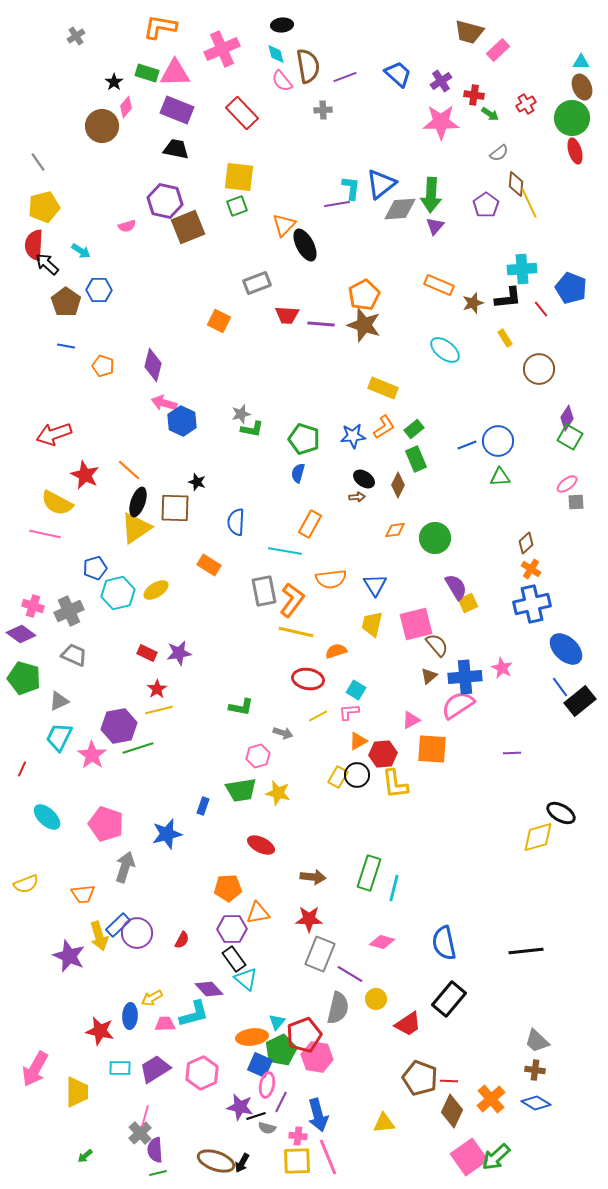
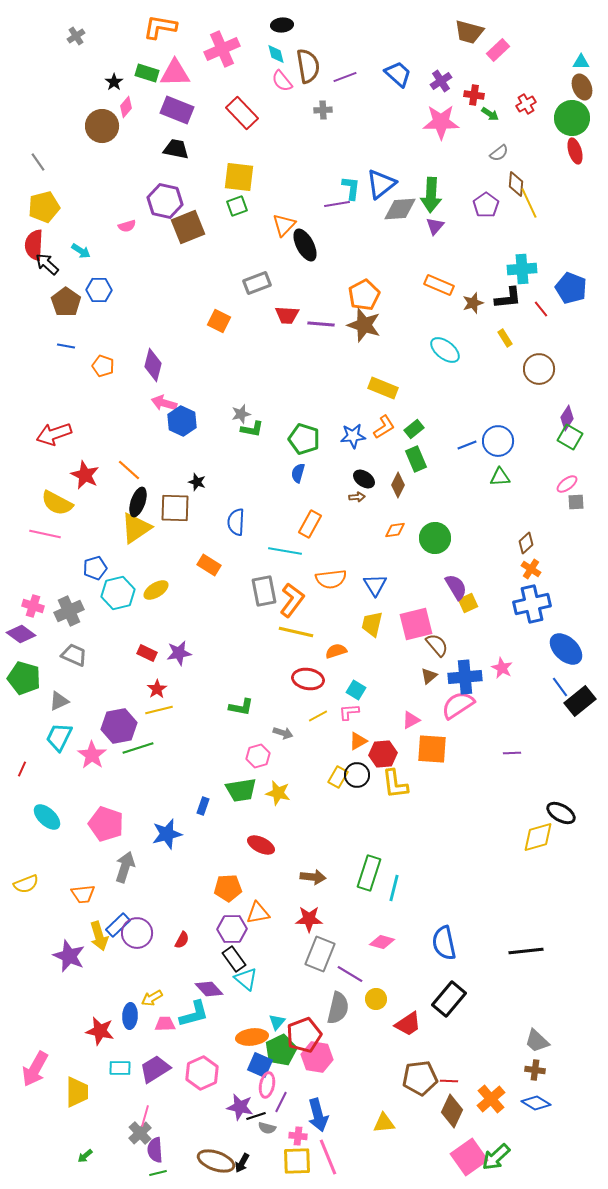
brown pentagon at (420, 1078): rotated 28 degrees counterclockwise
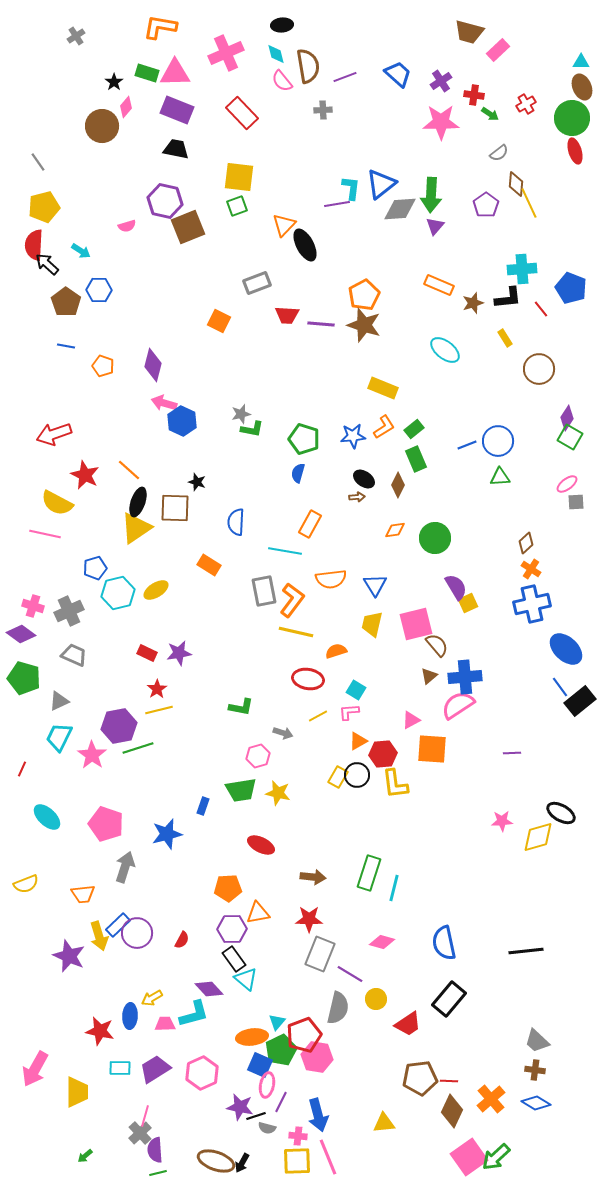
pink cross at (222, 49): moved 4 px right, 4 px down
pink star at (502, 668): moved 153 px down; rotated 30 degrees counterclockwise
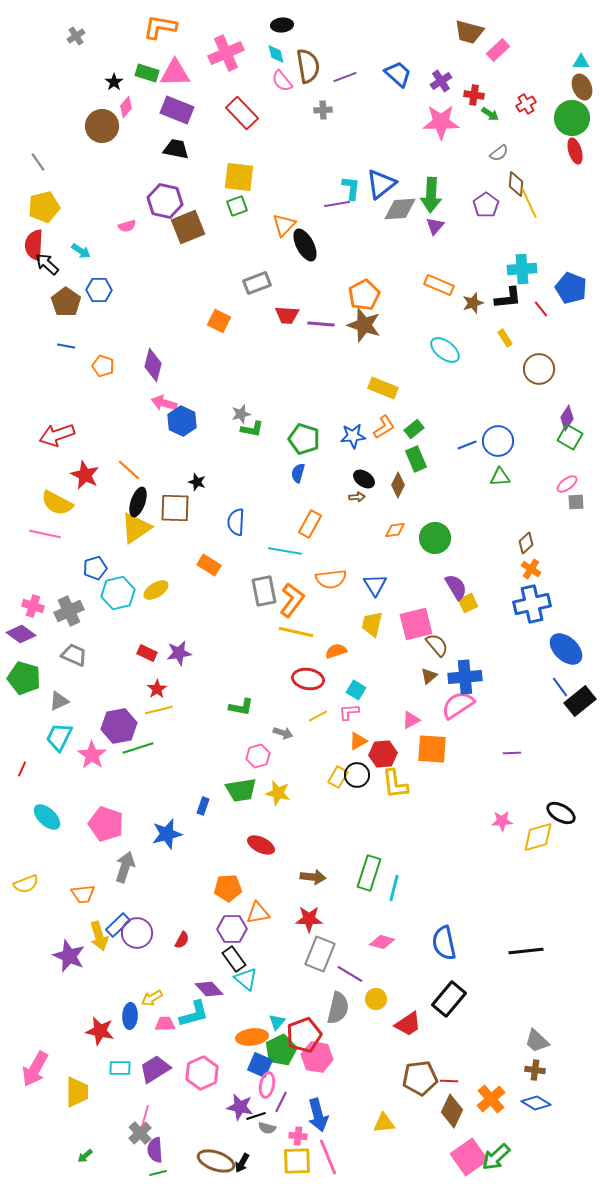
red arrow at (54, 434): moved 3 px right, 1 px down
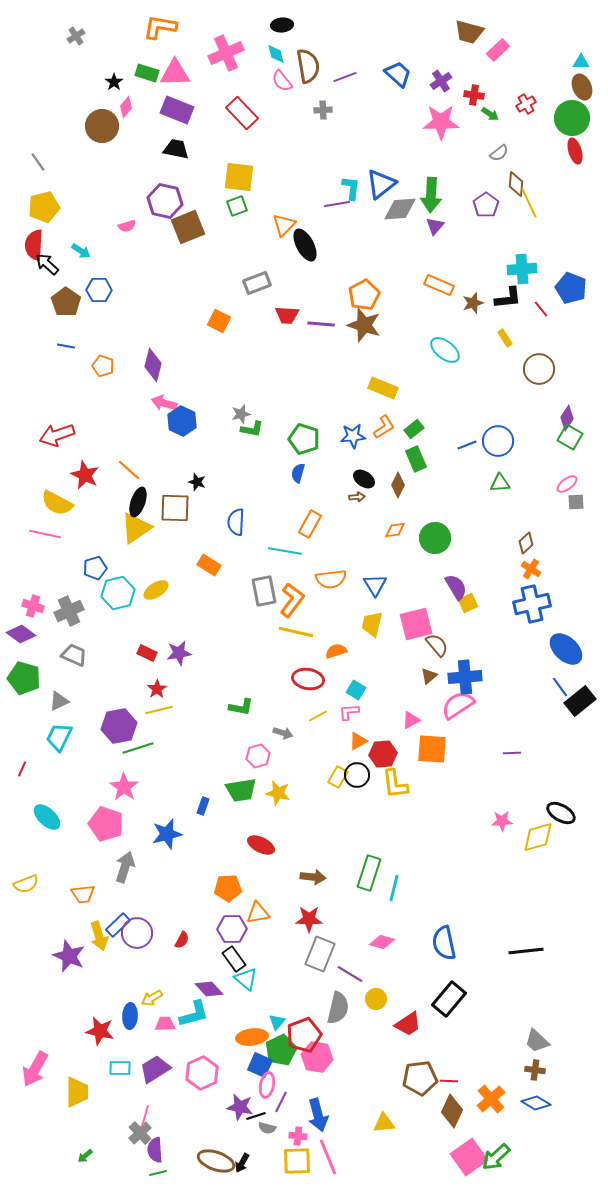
green triangle at (500, 477): moved 6 px down
pink star at (92, 755): moved 32 px right, 32 px down
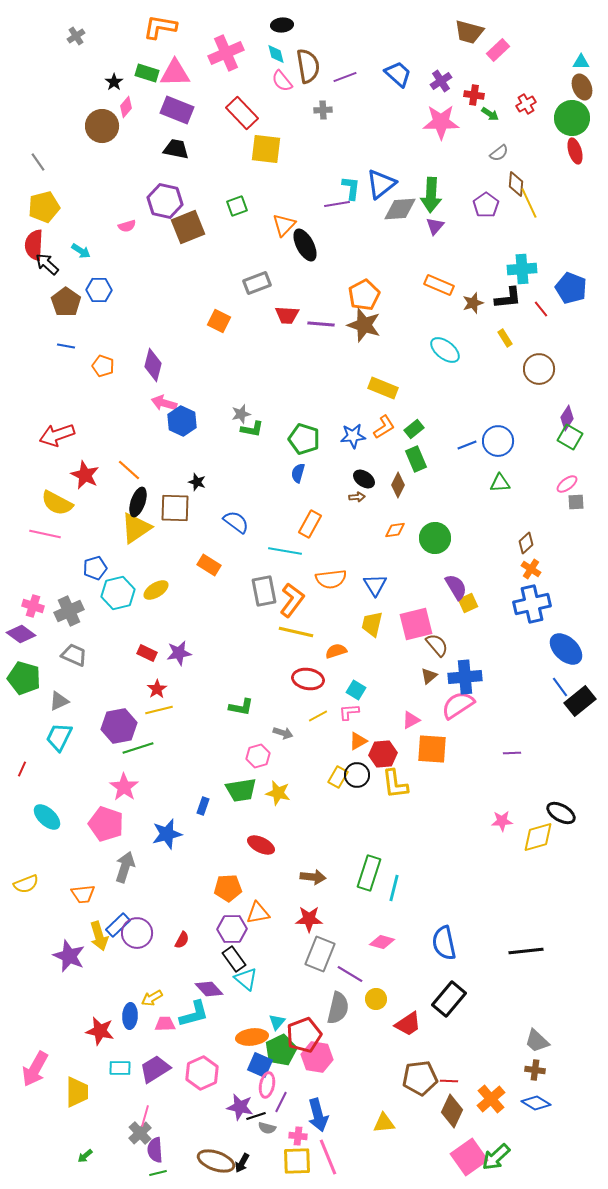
yellow square at (239, 177): moved 27 px right, 28 px up
blue semicircle at (236, 522): rotated 124 degrees clockwise
